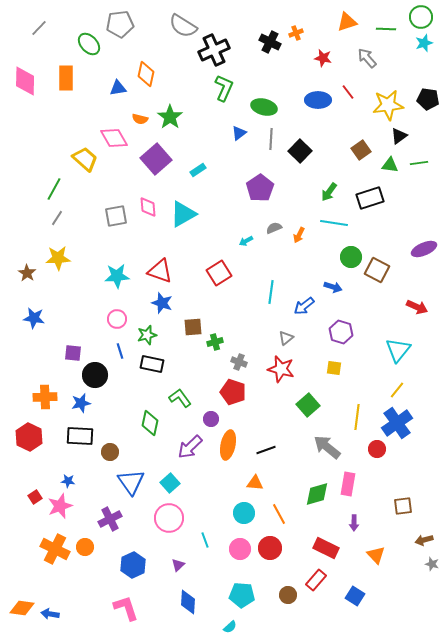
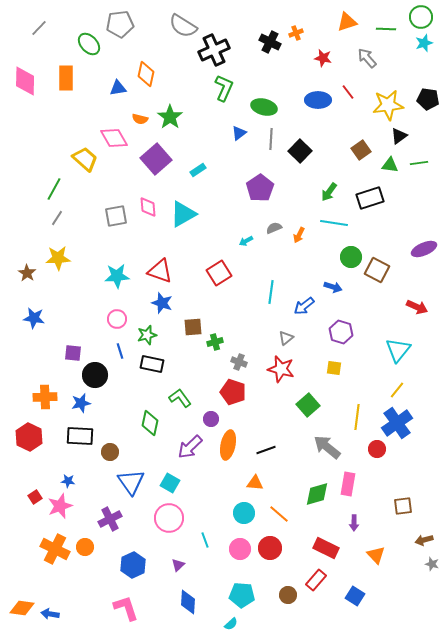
cyan square at (170, 483): rotated 18 degrees counterclockwise
orange line at (279, 514): rotated 20 degrees counterclockwise
cyan semicircle at (230, 627): moved 1 px right, 3 px up
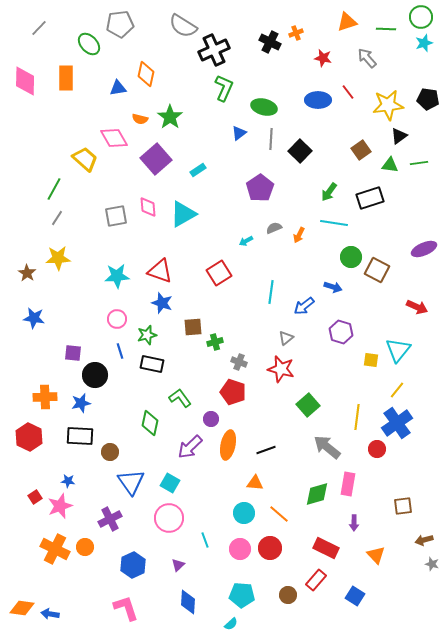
yellow square at (334, 368): moved 37 px right, 8 px up
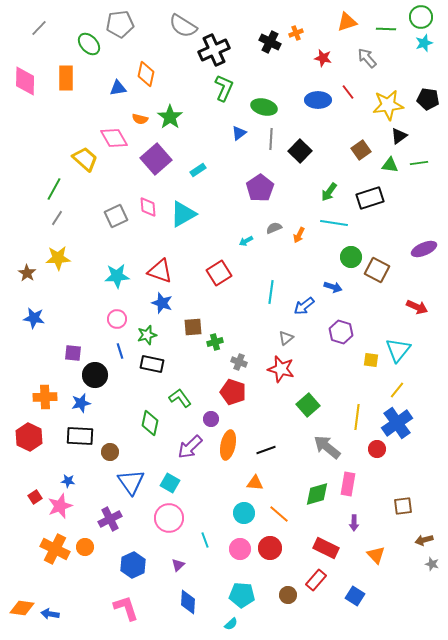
gray square at (116, 216): rotated 15 degrees counterclockwise
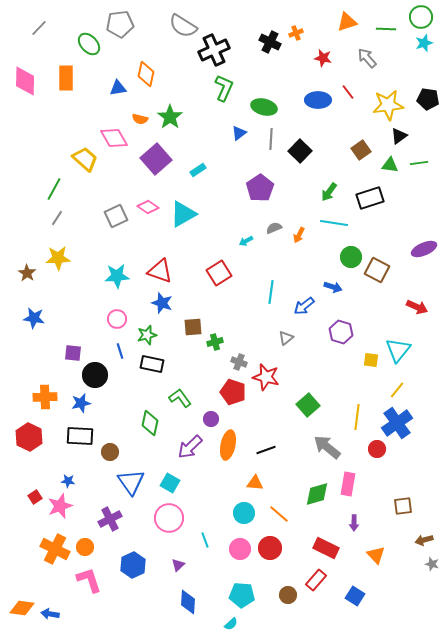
pink diamond at (148, 207): rotated 50 degrees counterclockwise
red star at (281, 369): moved 15 px left, 8 px down
pink L-shape at (126, 608): moved 37 px left, 28 px up
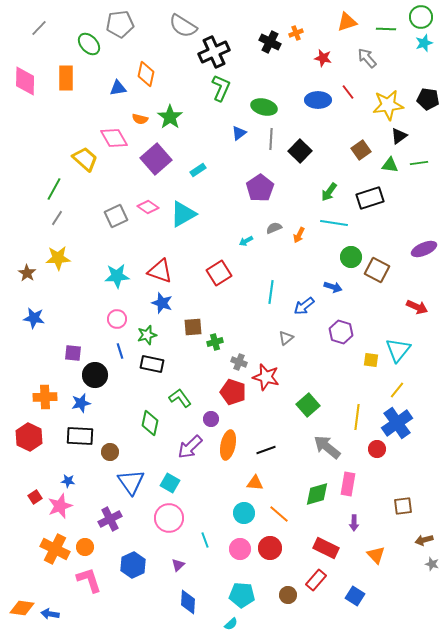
black cross at (214, 50): moved 2 px down
green L-shape at (224, 88): moved 3 px left
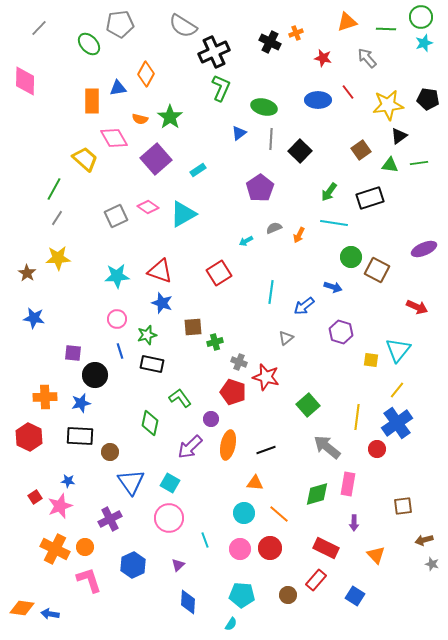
orange diamond at (146, 74): rotated 15 degrees clockwise
orange rectangle at (66, 78): moved 26 px right, 23 px down
cyan semicircle at (231, 624): rotated 16 degrees counterclockwise
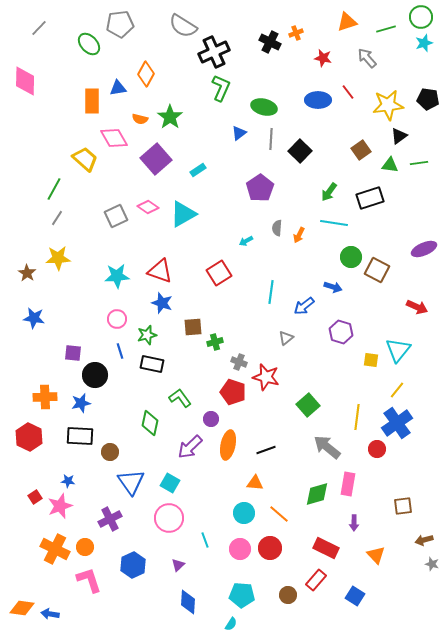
green line at (386, 29): rotated 18 degrees counterclockwise
gray semicircle at (274, 228): moved 3 px right; rotated 63 degrees counterclockwise
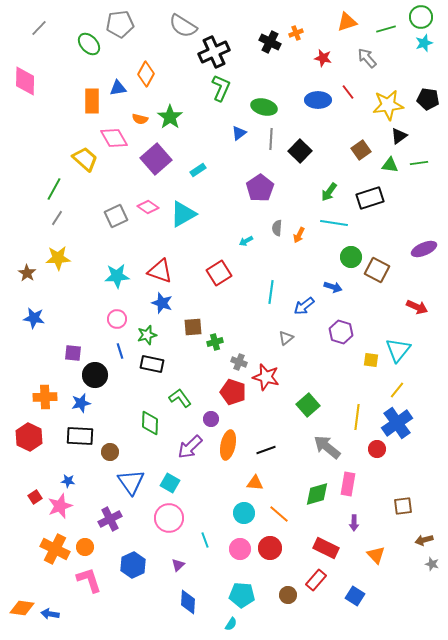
green diamond at (150, 423): rotated 10 degrees counterclockwise
